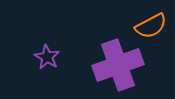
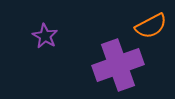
purple star: moved 2 px left, 21 px up
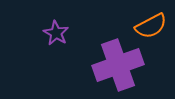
purple star: moved 11 px right, 3 px up
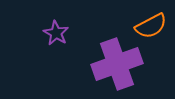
purple cross: moved 1 px left, 1 px up
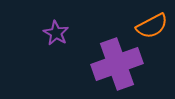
orange semicircle: moved 1 px right
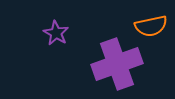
orange semicircle: moved 1 px left; rotated 16 degrees clockwise
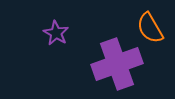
orange semicircle: moved 1 px left, 2 px down; rotated 72 degrees clockwise
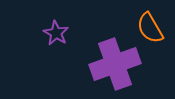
purple cross: moved 2 px left
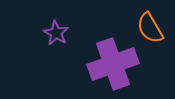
purple cross: moved 2 px left
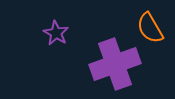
purple cross: moved 2 px right
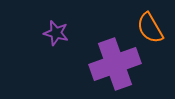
purple star: rotated 15 degrees counterclockwise
